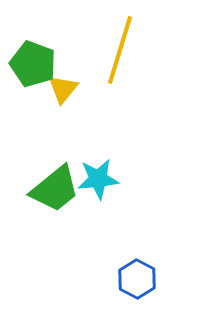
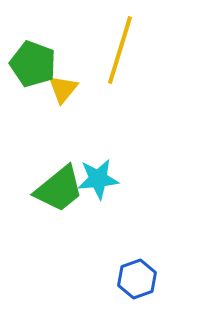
green trapezoid: moved 4 px right
blue hexagon: rotated 12 degrees clockwise
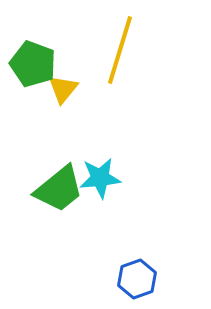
cyan star: moved 2 px right, 1 px up
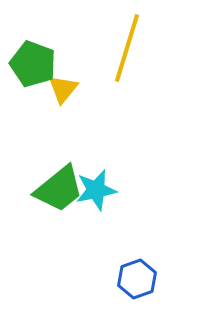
yellow line: moved 7 px right, 2 px up
cyan star: moved 4 px left, 12 px down; rotated 6 degrees counterclockwise
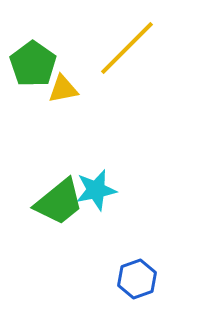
yellow line: rotated 28 degrees clockwise
green pentagon: rotated 15 degrees clockwise
yellow triangle: rotated 40 degrees clockwise
green trapezoid: moved 13 px down
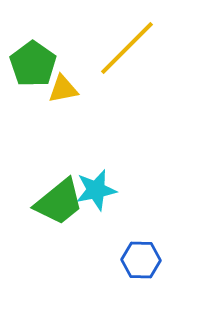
blue hexagon: moved 4 px right, 19 px up; rotated 21 degrees clockwise
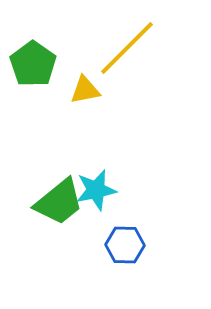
yellow triangle: moved 22 px right, 1 px down
blue hexagon: moved 16 px left, 15 px up
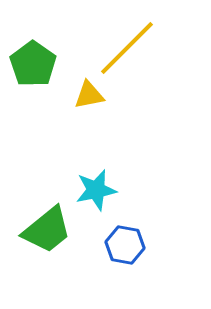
yellow triangle: moved 4 px right, 5 px down
green trapezoid: moved 12 px left, 28 px down
blue hexagon: rotated 9 degrees clockwise
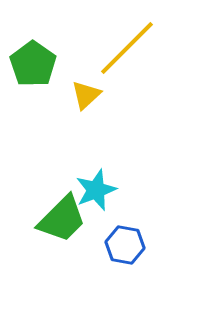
yellow triangle: moved 3 px left; rotated 32 degrees counterclockwise
cyan star: rotated 9 degrees counterclockwise
green trapezoid: moved 15 px right, 11 px up; rotated 6 degrees counterclockwise
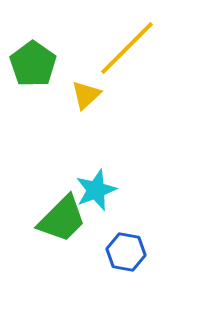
blue hexagon: moved 1 px right, 7 px down
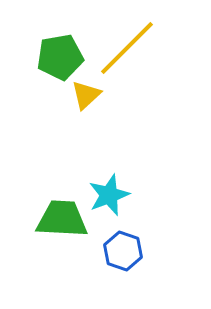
green pentagon: moved 27 px right, 7 px up; rotated 27 degrees clockwise
cyan star: moved 13 px right, 5 px down
green trapezoid: rotated 132 degrees counterclockwise
blue hexagon: moved 3 px left, 1 px up; rotated 9 degrees clockwise
